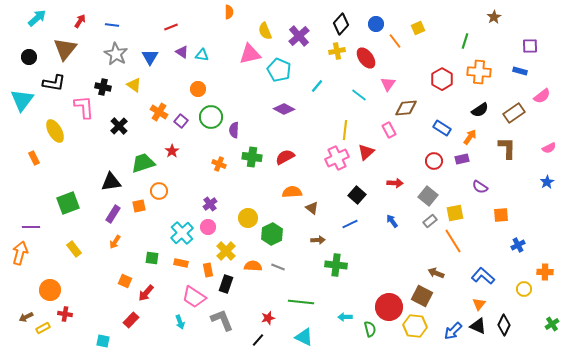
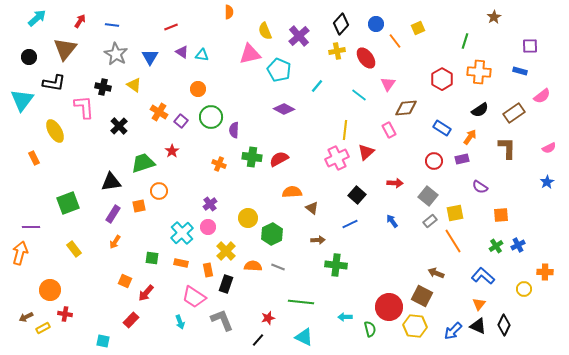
red semicircle at (285, 157): moved 6 px left, 2 px down
green cross at (552, 324): moved 56 px left, 78 px up
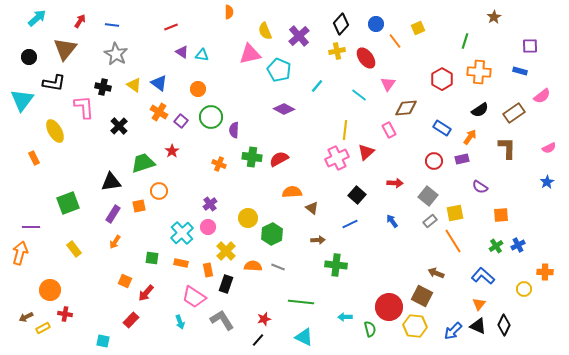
blue triangle at (150, 57): moved 9 px right, 26 px down; rotated 24 degrees counterclockwise
red star at (268, 318): moved 4 px left, 1 px down
gray L-shape at (222, 320): rotated 10 degrees counterclockwise
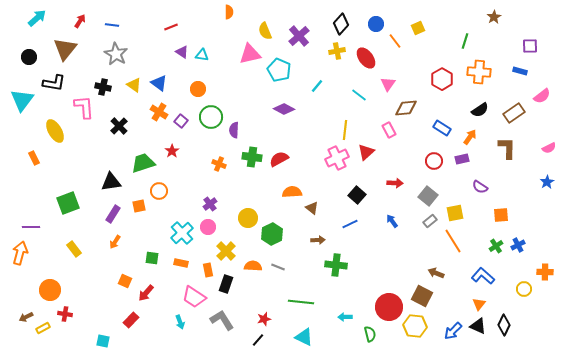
green semicircle at (370, 329): moved 5 px down
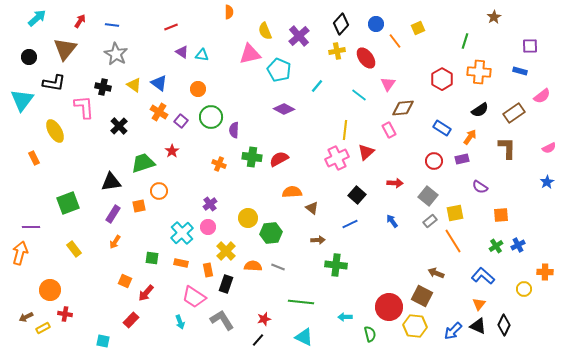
brown diamond at (406, 108): moved 3 px left
green hexagon at (272, 234): moved 1 px left, 1 px up; rotated 20 degrees clockwise
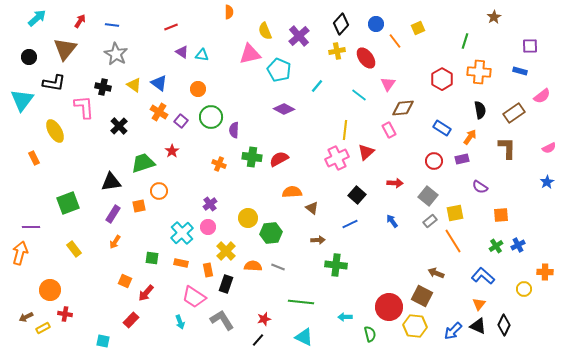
black semicircle at (480, 110): rotated 66 degrees counterclockwise
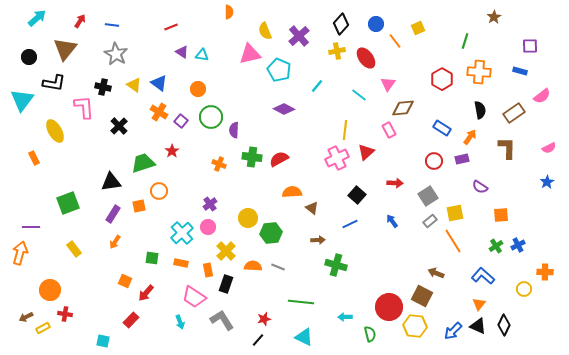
gray square at (428, 196): rotated 18 degrees clockwise
green cross at (336, 265): rotated 10 degrees clockwise
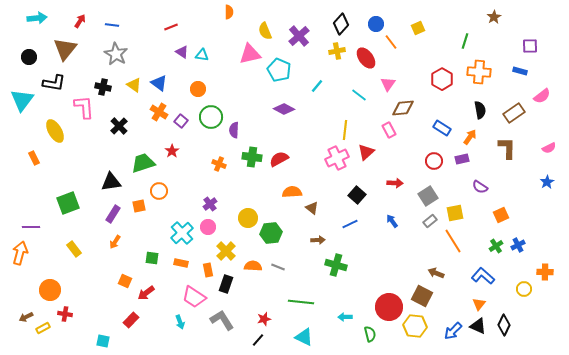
cyan arrow at (37, 18): rotated 36 degrees clockwise
orange line at (395, 41): moved 4 px left, 1 px down
orange square at (501, 215): rotated 21 degrees counterclockwise
red arrow at (146, 293): rotated 12 degrees clockwise
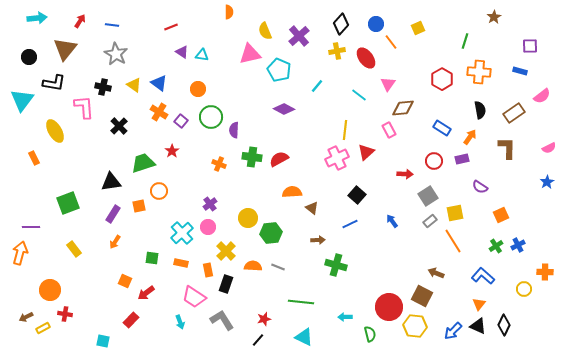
red arrow at (395, 183): moved 10 px right, 9 px up
